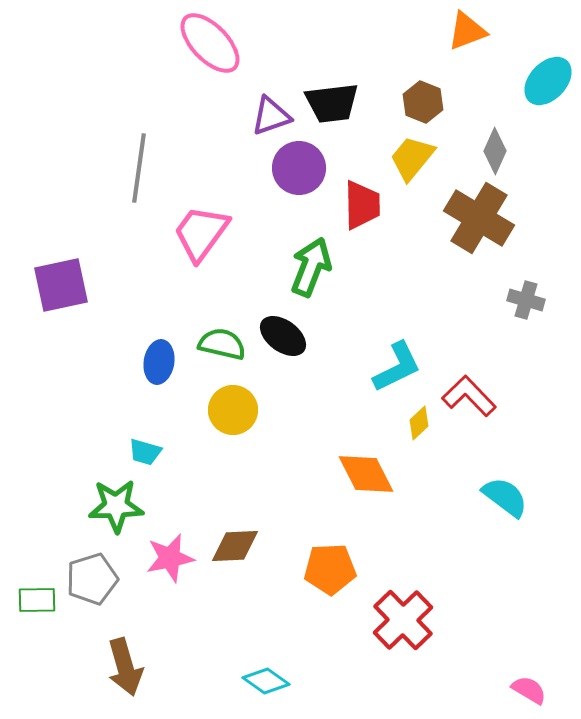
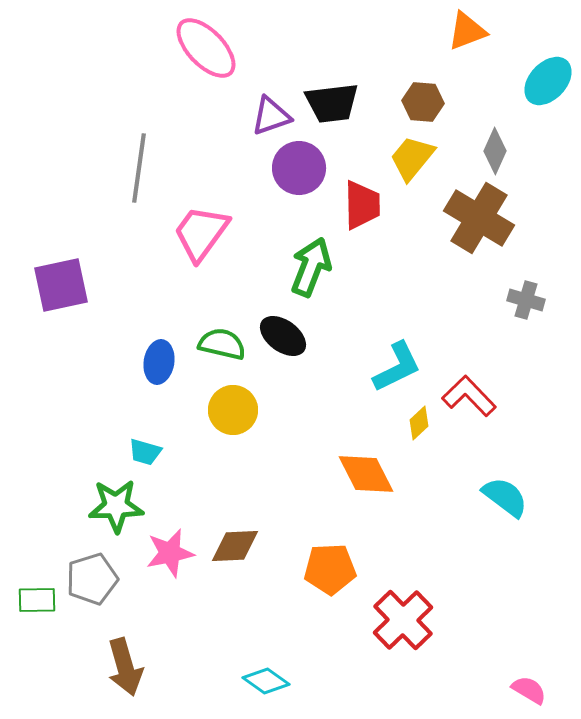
pink ellipse: moved 4 px left, 5 px down
brown hexagon: rotated 18 degrees counterclockwise
pink star: moved 5 px up
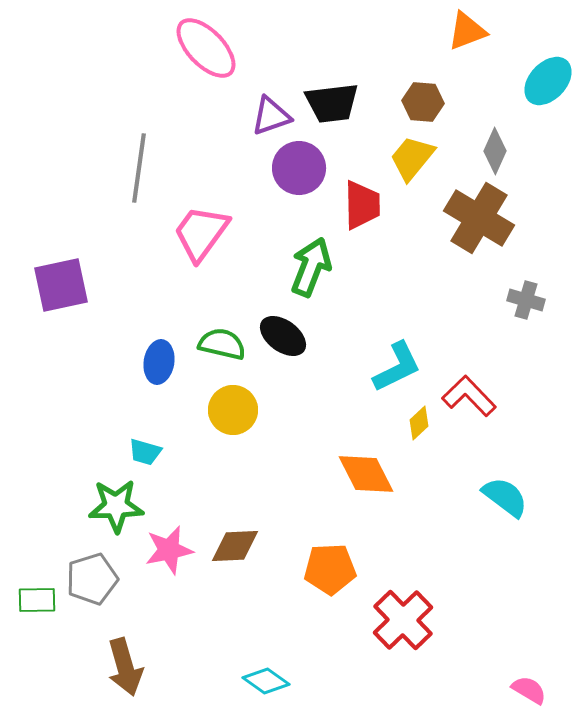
pink star: moved 1 px left, 3 px up
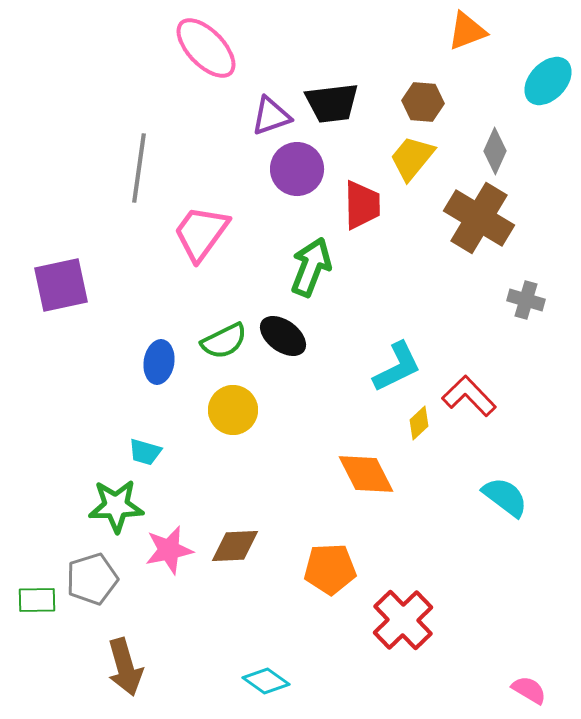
purple circle: moved 2 px left, 1 px down
green semicircle: moved 2 px right, 3 px up; rotated 141 degrees clockwise
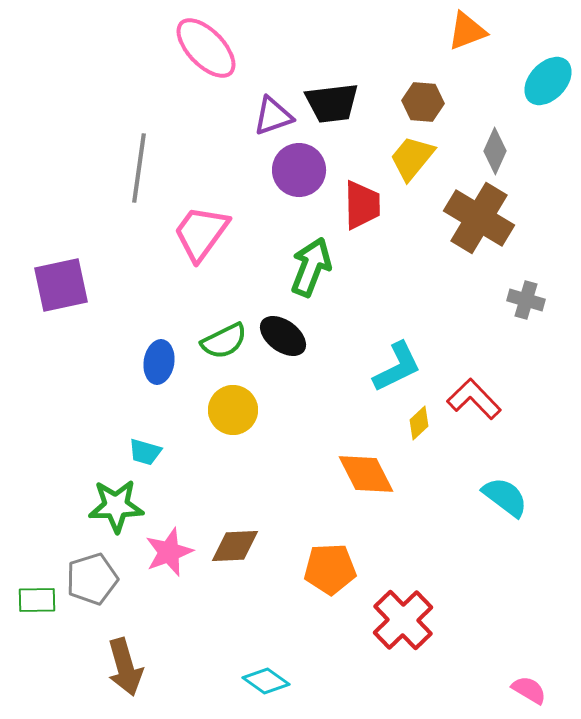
purple triangle: moved 2 px right
purple circle: moved 2 px right, 1 px down
red L-shape: moved 5 px right, 3 px down
pink star: moved 2 px down; rotated 9 degrees counterclockwise
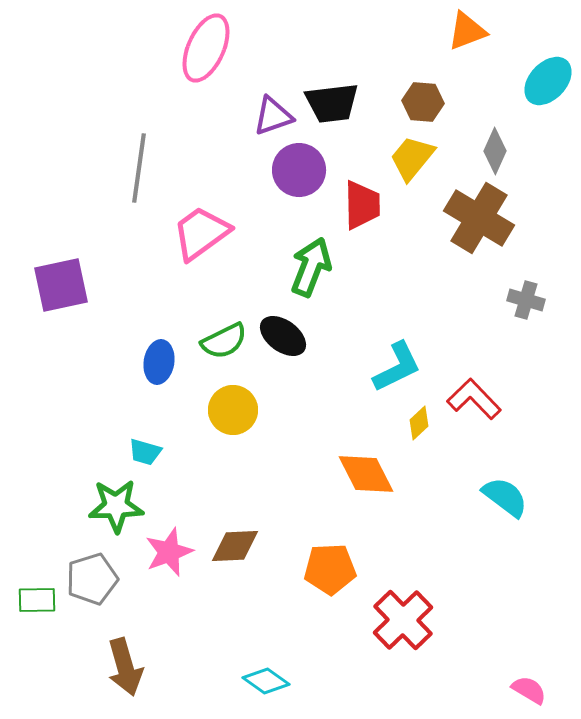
pink ellipse: rotated 68 degrees clockwise
pink trapezoid: rotated 18 degrees clockwise
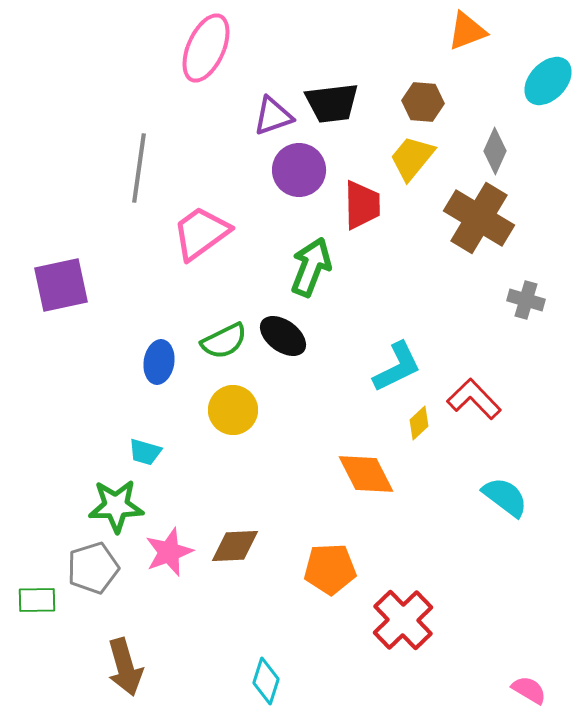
gray pentagon: moved 1 px right, 11 px up
cyan diamond: rotated 72 degrees clockwise
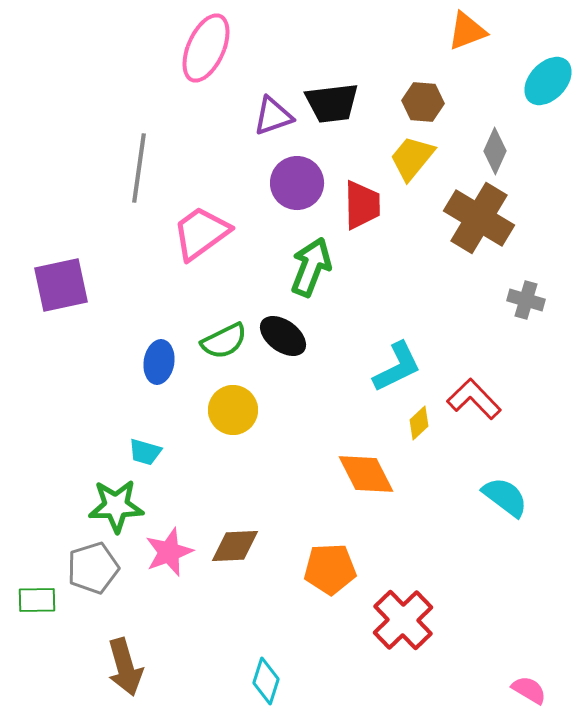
purple circle: moved 2 px left, 13 px down
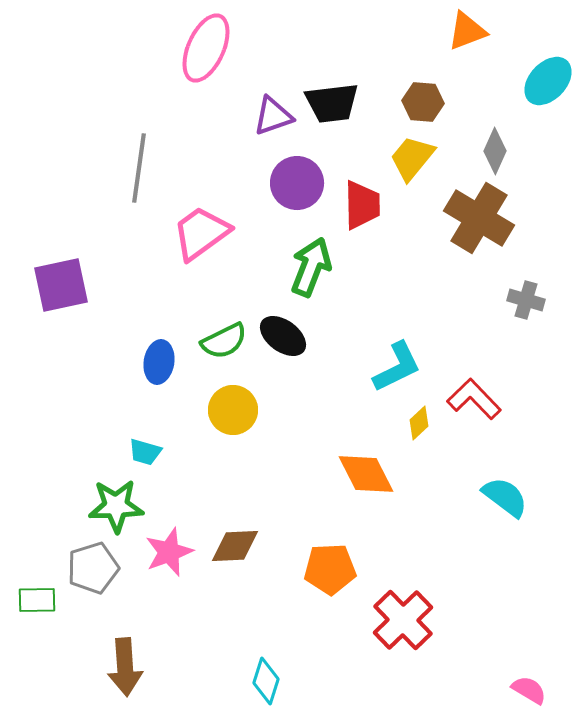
brown arrow: rotated 12 degrees clockwise
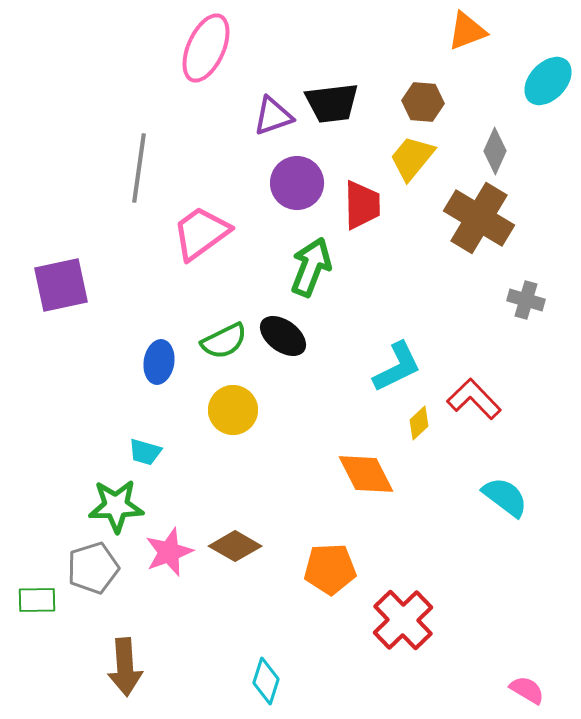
brown diamond: rotated 33 degrees clockwise
pink semicircle: moved 2 px left
